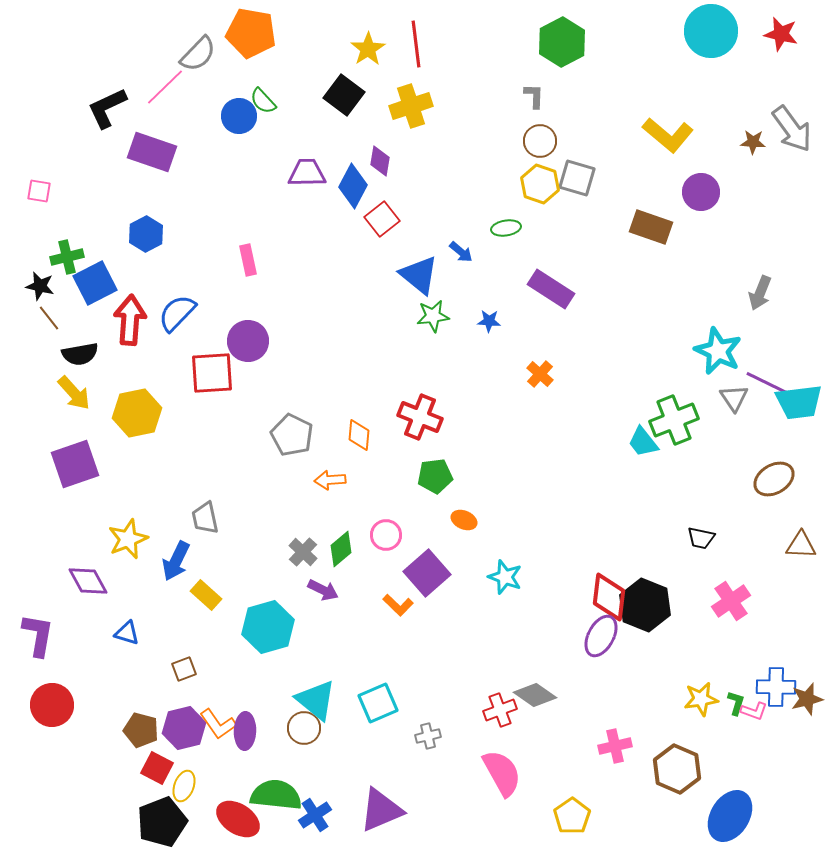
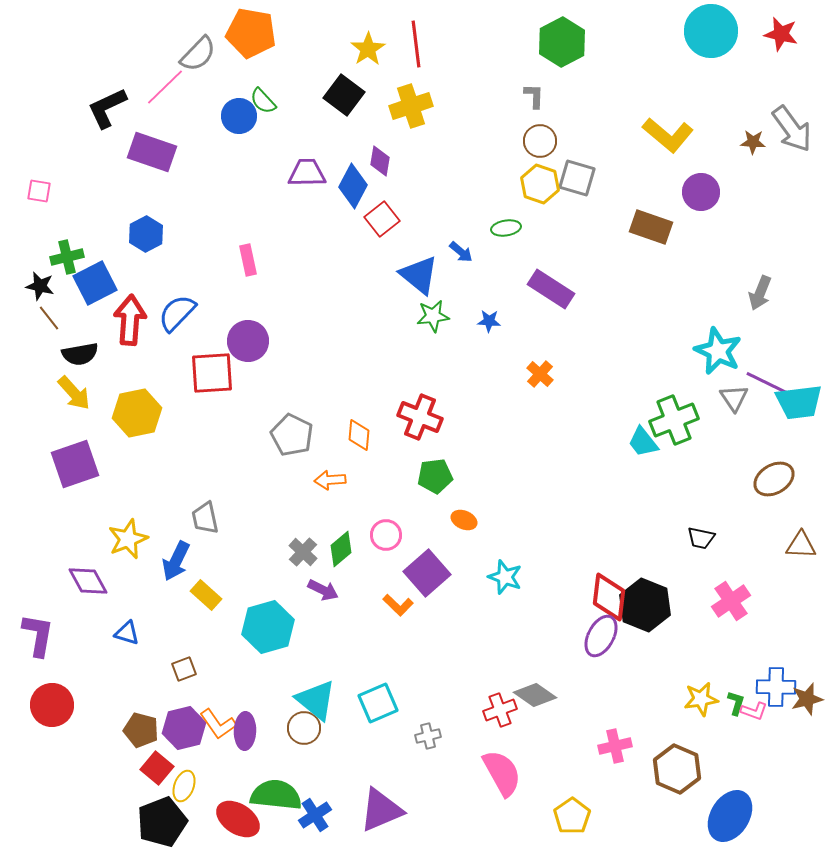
red square at (157, 768): rotated 12 degrees clockwise
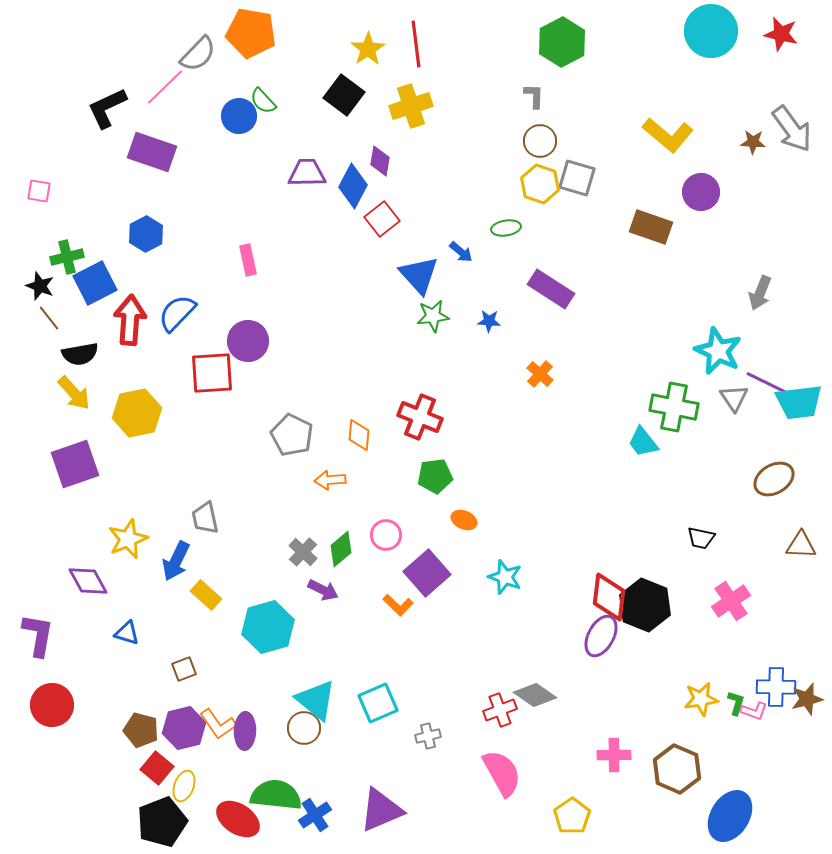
blue triangle at (419, 275): rotated 9 degrees clockwise
black star at (40, 286): rotated 8 degrees clockwise
green cross at (674, 420): moved 13 px up; rotated 33 degrees clockwise
pink cross at (615, 746): moved 1 px left, 9 px down; rotated 12 degrees clockwise
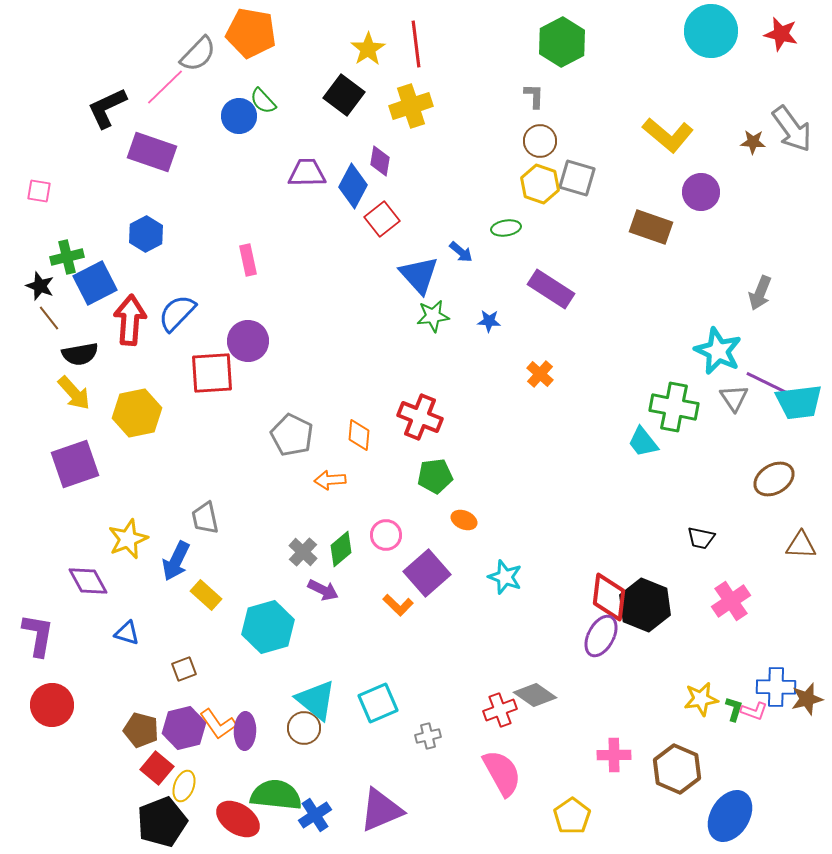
green L-shape at (736, 703): moved 2 px left, 6 px down
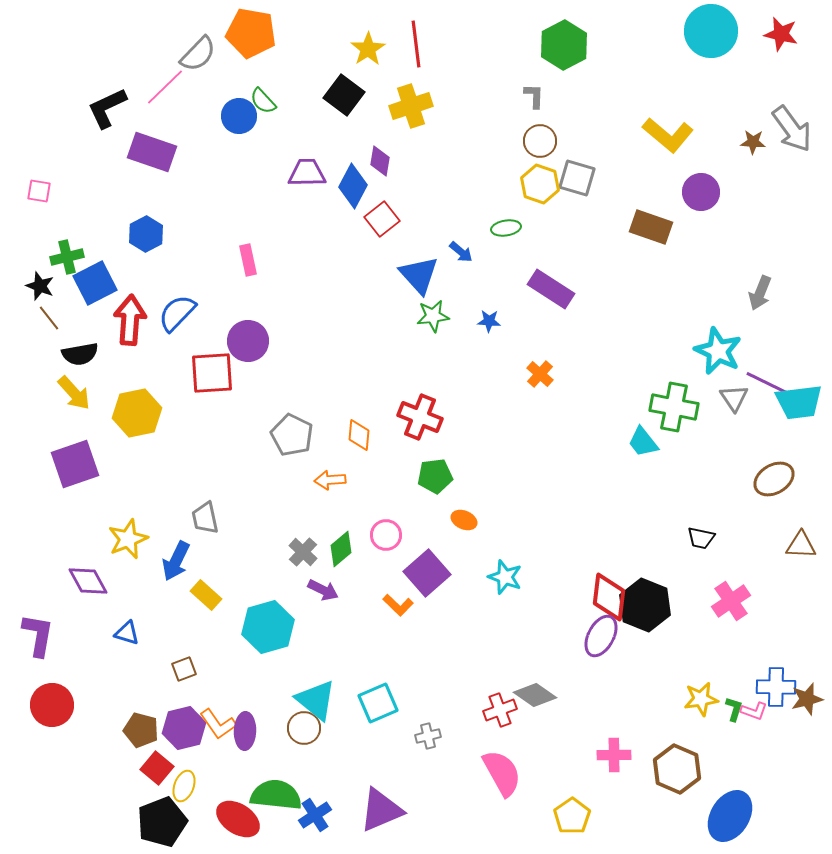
green hexagon at (562, 42): moved 2 px right, 3 px down
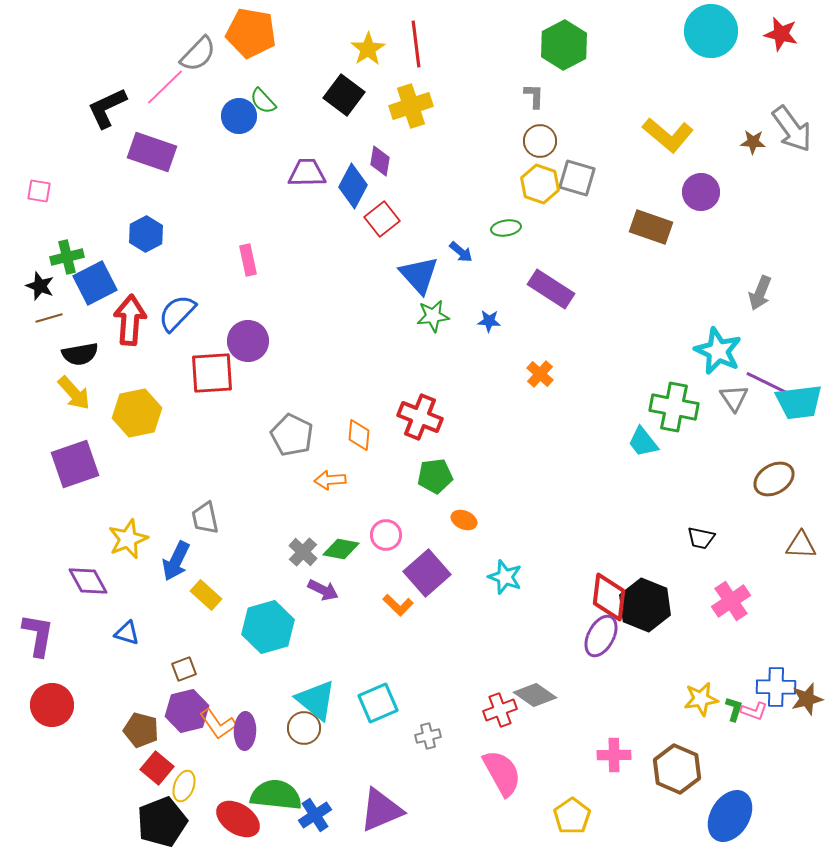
brown line at (49, 318): rotated 68 degrees counterclockwise
green diamond at (341, 549): rotated 51 degrees clockwise
purple hexagon at (184, 728): moved 3 px right, 17 px up
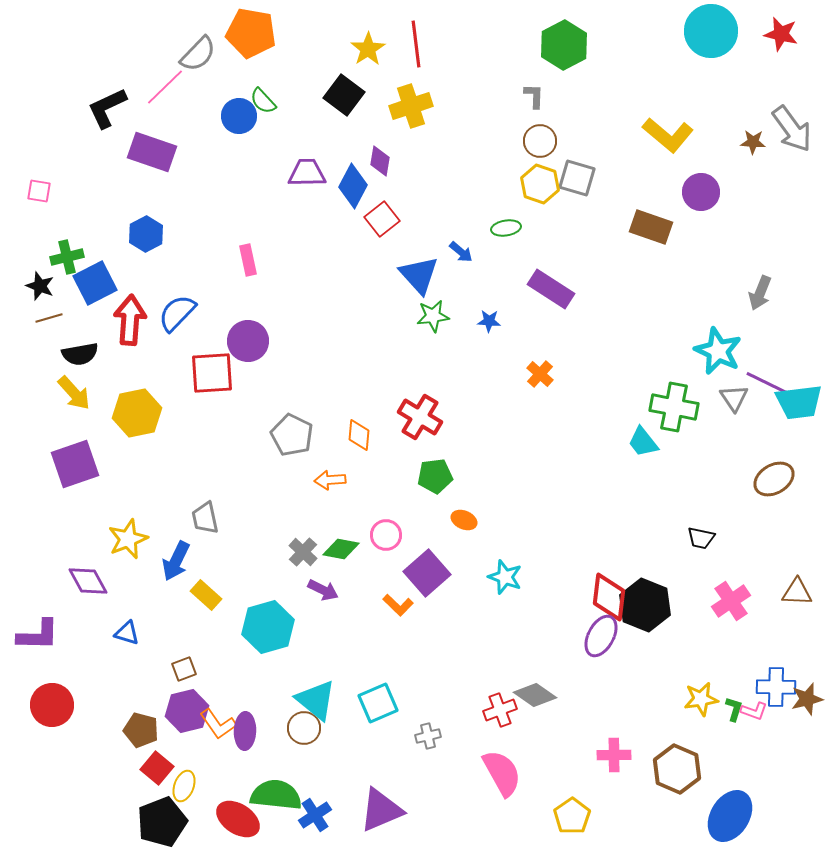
red cross at (420, 417): rotated 9 degrees clockwise
brown triangle at (801, 545): moved 4 px left, 47 px down
purple L-shape at (38, 635): rotated 81 degrees clockwise
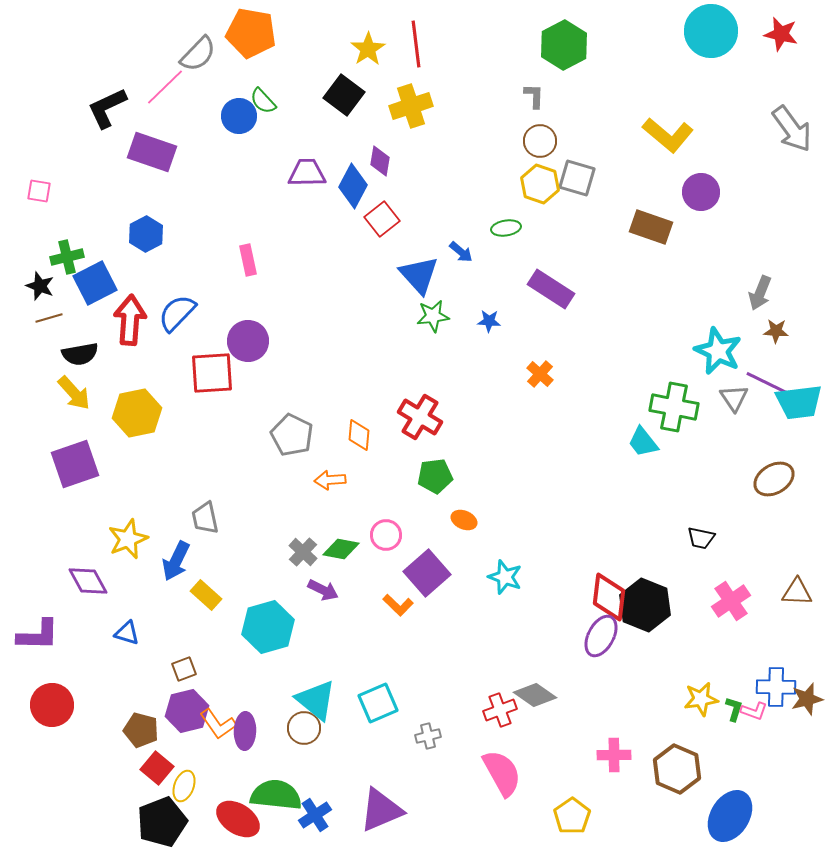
brown star at (753, 142): moved 23 px right, 189 px down
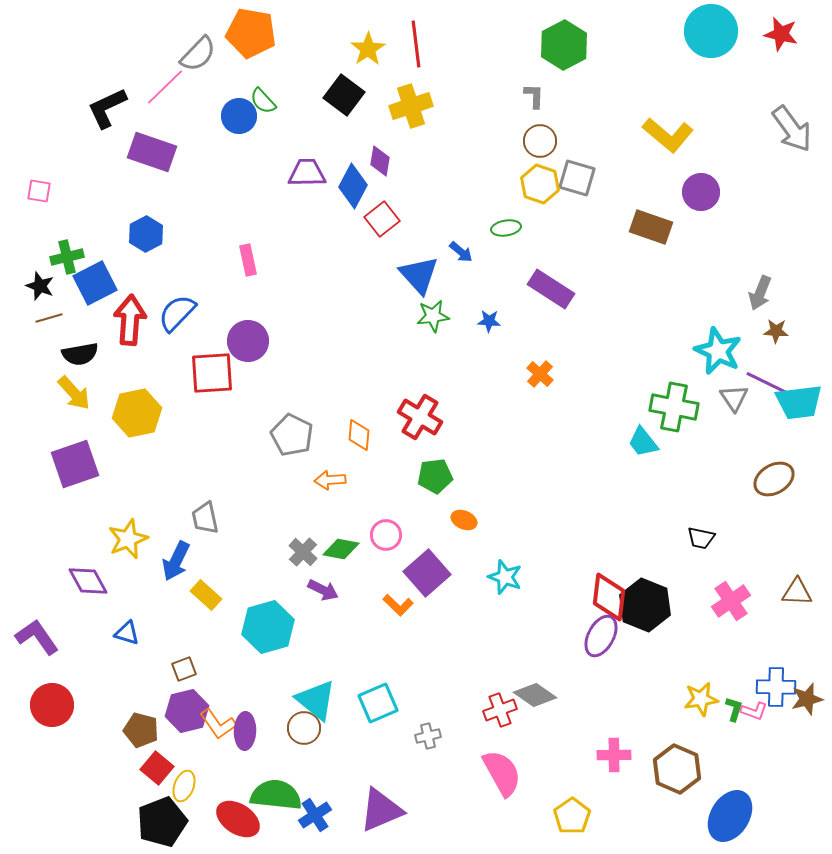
purple L-shape at (38, 635): moved 1 px left, 2 px down; rotated 126 degrees counterclockwise
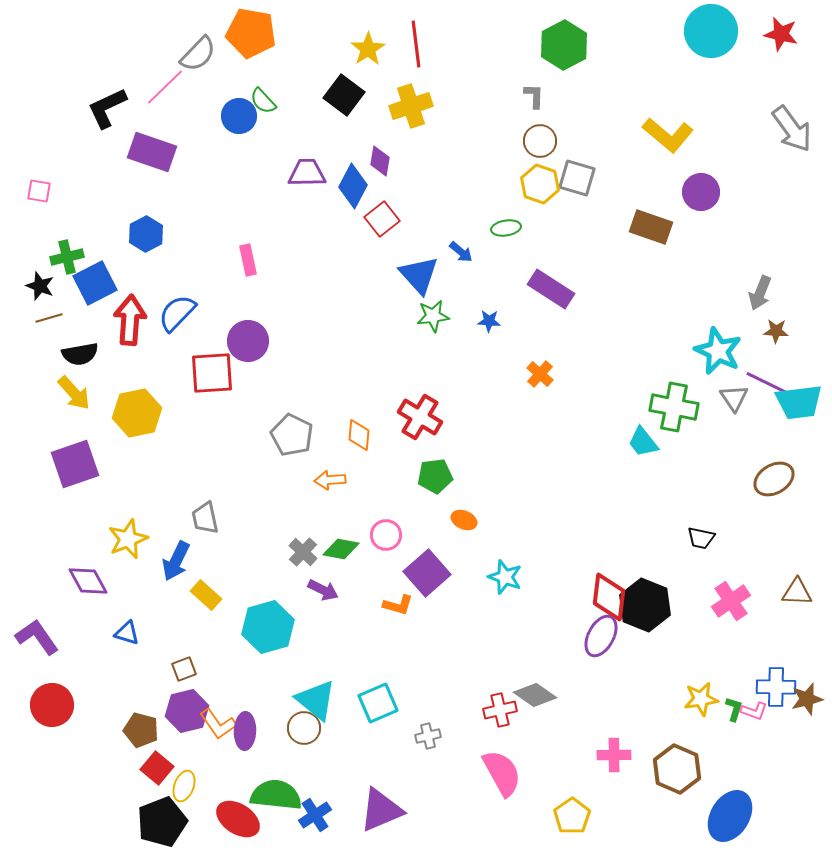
orange L-shape at (398, 605): rotated 28 degrees counterclockwise
red cross at (500, 710): rotated 8 degrees clockwise
